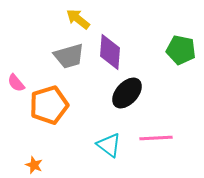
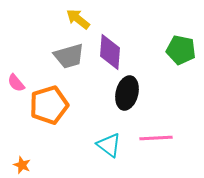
black ellipse: rotated 28 degrees counterclockwise
orange star: moved 12 px left
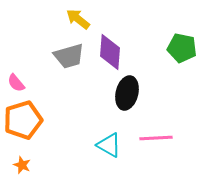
green pentagon: moved 1 px right, 2 px up
orange pentagon: moved 26 px left, 15 px down
cyan triangle: rotated 8 degrees counterclockwise
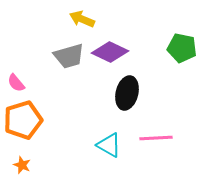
yellow arrow: moved 4 px right; rotated 15 degrees counterclockwise
purple diamond: rotated 69 degrees counterclockwise
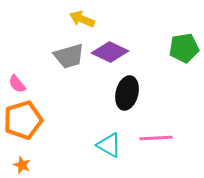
green pentagon: moved 2 px right; rotated 20 degrees counterclockwise
pink semicircle: moved 1 px right, 1 px down
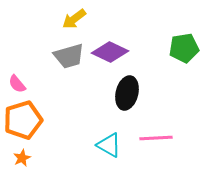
yellow arrow: moved 8 px left; rotated 60 degrees counterclockwise
orange star: moved 7 px up; rotated 24 degrees clockwise
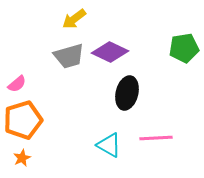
pink semicircle: rotated 90 degrees counterclockwise
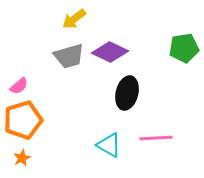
pink semicircle: moved 2 px right, 2 px down
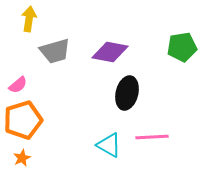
yellow arrow: moved 45 px left; rotated 135 degrees clockwise
green pentagon: moved 2 px left, 1 px up
purple diamond: rotated 15 degrees counterclockwise
gray trapezoid: moved 14 px left, 5 px up
pink semicircle: moved 1 px left, 1 px up
pink line: moved 4 px left, 1 px up
